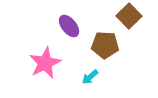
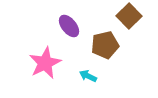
brown pentagon: rotated 16 degrees counterclockwise
cyan arrow: moved 2 px left, 1 px up; rotated 66 degrees clockwise
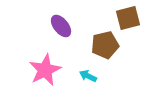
brown square: moved 1 px left, 2 px down; rotated 30 degrees clockwise
purple ellipse: moved 8 px left
pink star: moved 7 px down
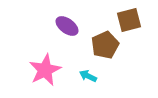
brown square: moved 1 px right, 2 px down
purple ellipse: moved 6 px right; rotated 15 degrees counterclockwise
brown pentagon: rotated 12 degrees counterclockwise
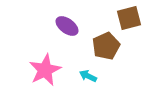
brown square: moved 2 px up
brown pentagon: moved 1 px right, 1 px down
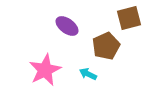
cyan arrow: moved 2 px up
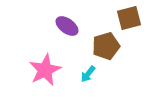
brown pentagon: rotated 8 degrees clockwise
cyan arrow: rotated 78 degrees counterclockwise
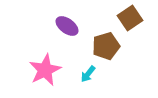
brown square: moved 1 px right; rotated 20 degrees counterclockwise
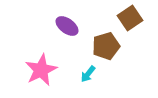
pink star: moved 4 px left
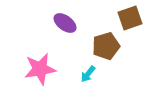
brown square: rotated 15 degrees clockwise
purple ellipse: moved 2 px left, 3 px up
pink star: moved 1 px left, 1 px up; rotated 16 degrees clockwise
